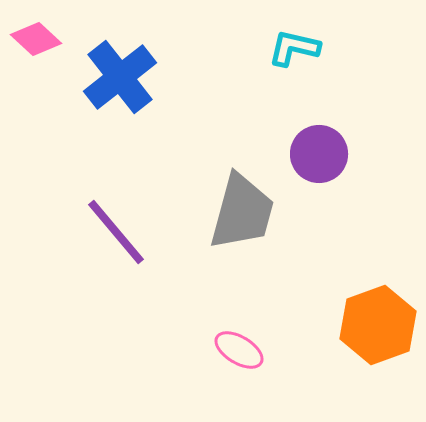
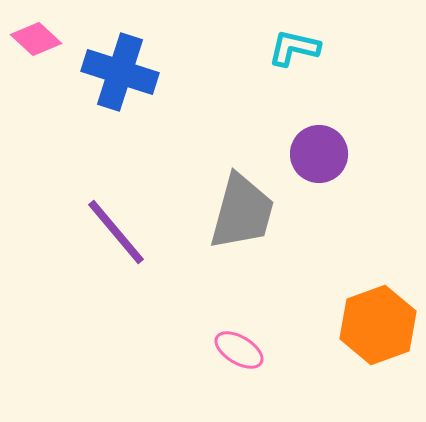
blue cross: moved 5 px up; rotated 34 degrees counterclockwise
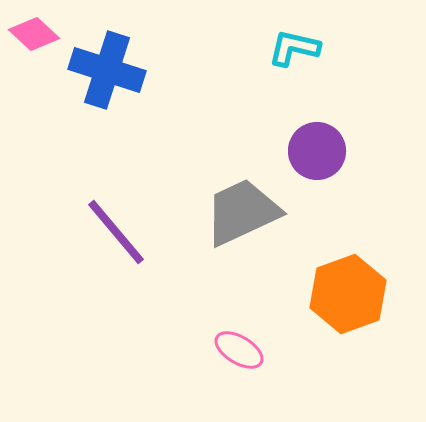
pink diamond: moved 2 px left, 5 px up
blue cross: moved 13 px left, 2 px up
purple circle: moved 2 px left, 3 px up
gray trapezoid: rotated 130 degrees counterclockwise
orange hexagon: moved 30 px left, 31 px up
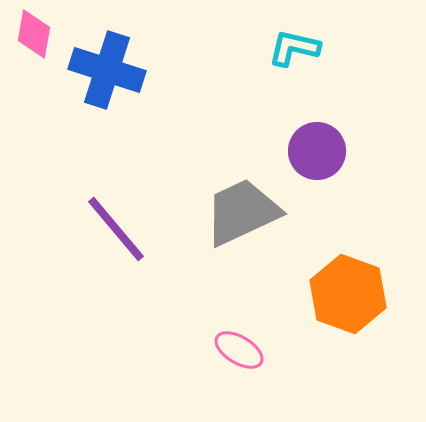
pink diamond: rotated 57 degrees clockwise
purple line: moved 3 px up
orange hexagon: rotated 20 degrees counterclockwise
